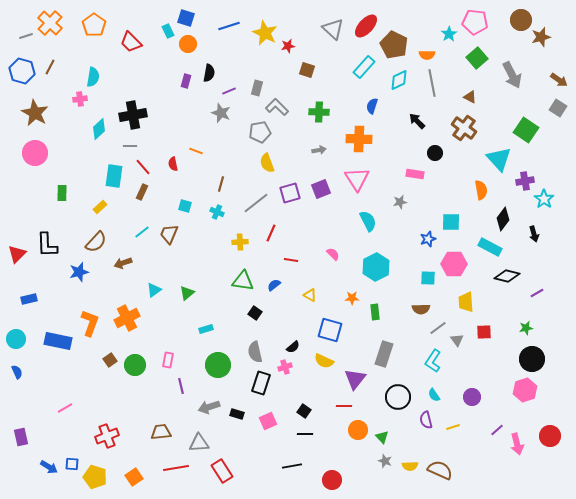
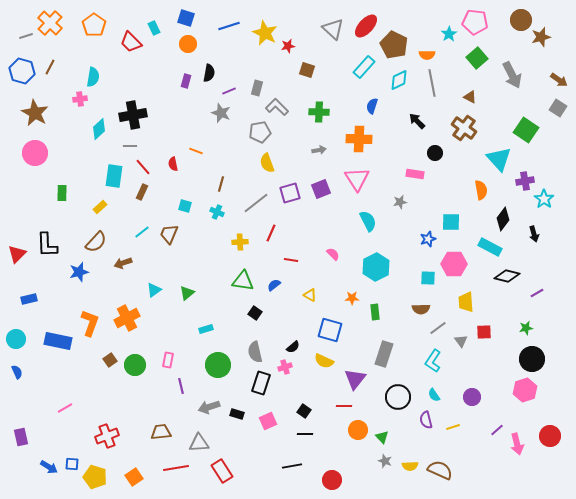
cyan rectangle at (168, 31): moved 14 px left, 3 px up
gray triangle at (457, 340): moved 4 px right, 1 px down
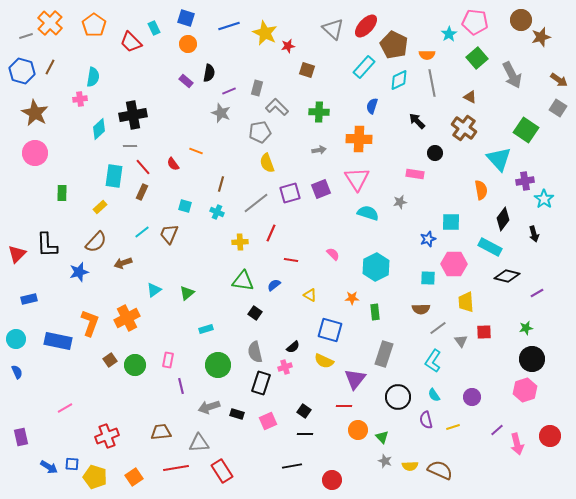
purple rectangle at (186, 81): rotated 64 degrees counterclockwise
red semicircle at (173, 164): rotated 24 degrees counterclockwise
cyan semicircle at (368, 221): moved 8 px up; rotated 45 degrees counterclockwise
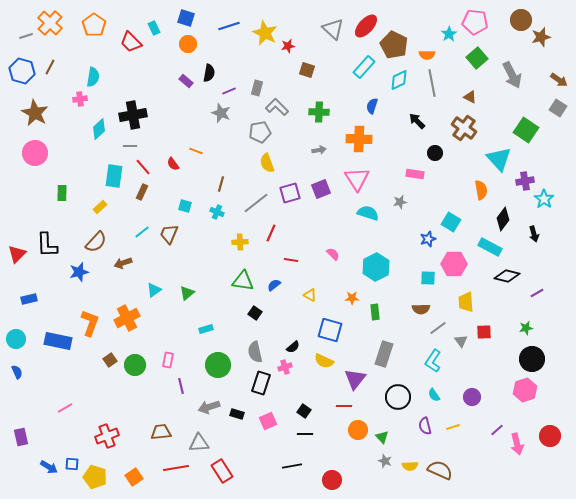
cyan square at (451, 222): rotated 30 degrees clockwise
purple semicircle at (426, 420): moved 1 px left, 6 px down
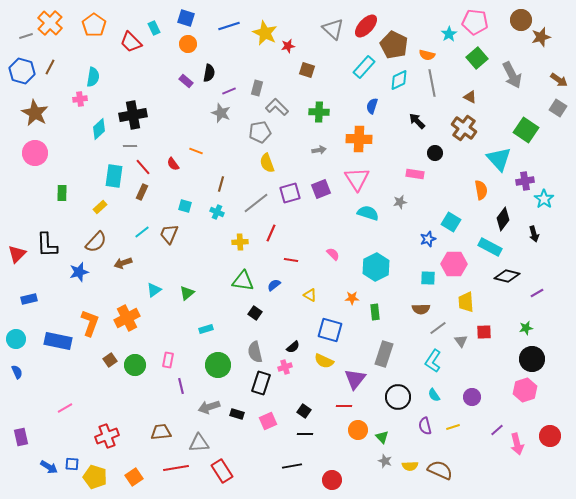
orange semicircle at (427, 55): rotated 14 degrees clockwise
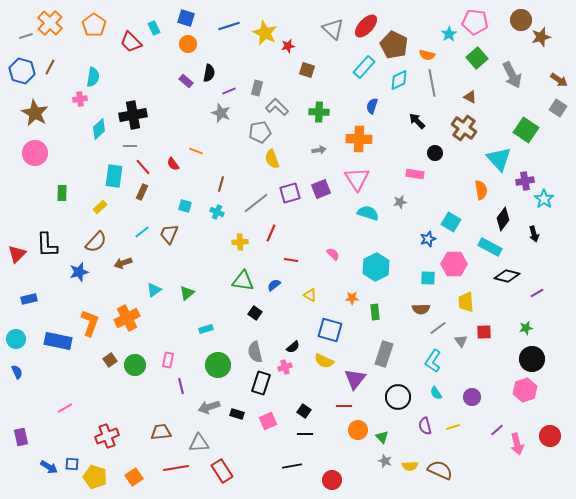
yellow semicircle at (267, 163): moved 5 px right, 4 px up
cyan semicircle at (434, 395): moved 2 px right, 2 px up
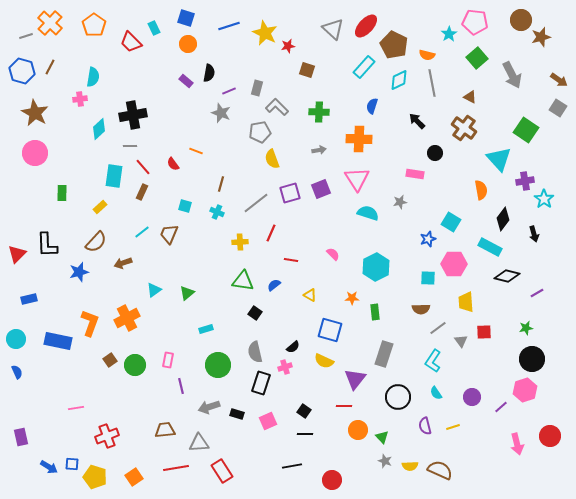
pink line at (65, 408): moved 11 px right; rotated 21 degrees clockwise
purple line at (497, 430): moved 4 px right, 23 px up
brown trapezoid at (161, 432): moved 4 px right, 2 px up
